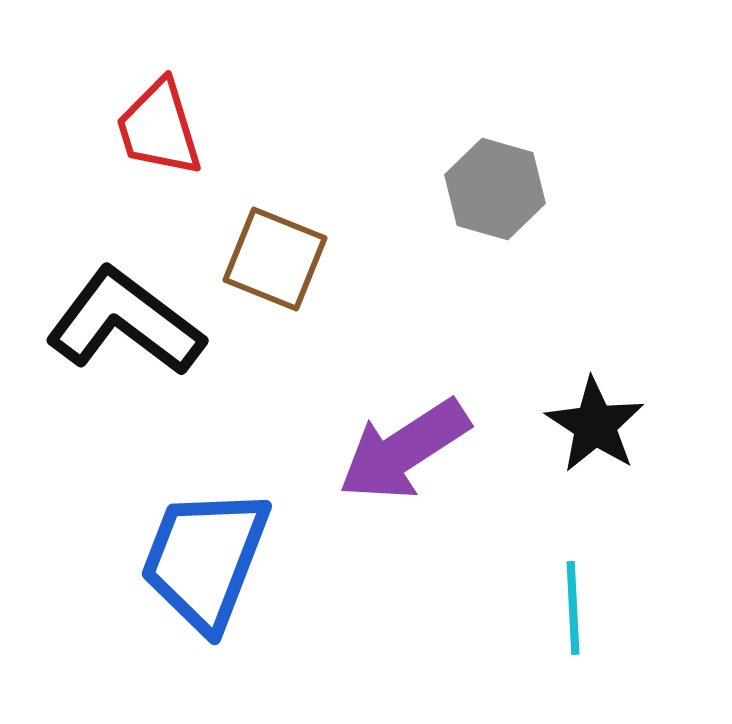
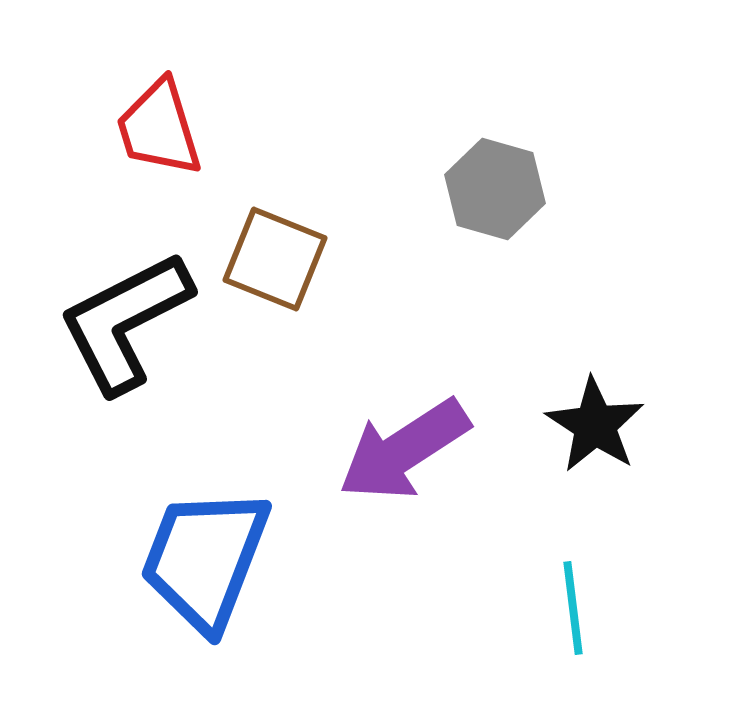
black L-shape: rotated 64 degrees counterclockwise
cyan line: rotated 4 degrees counterclockwise
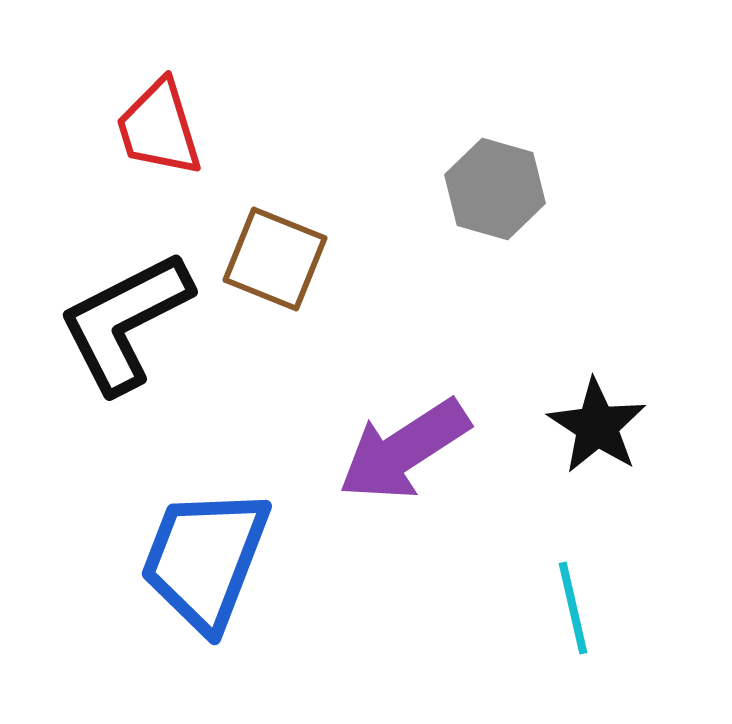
black star: moved 2 px right, 1 px down
cyan line: rotated 6 degrees counterclockwise
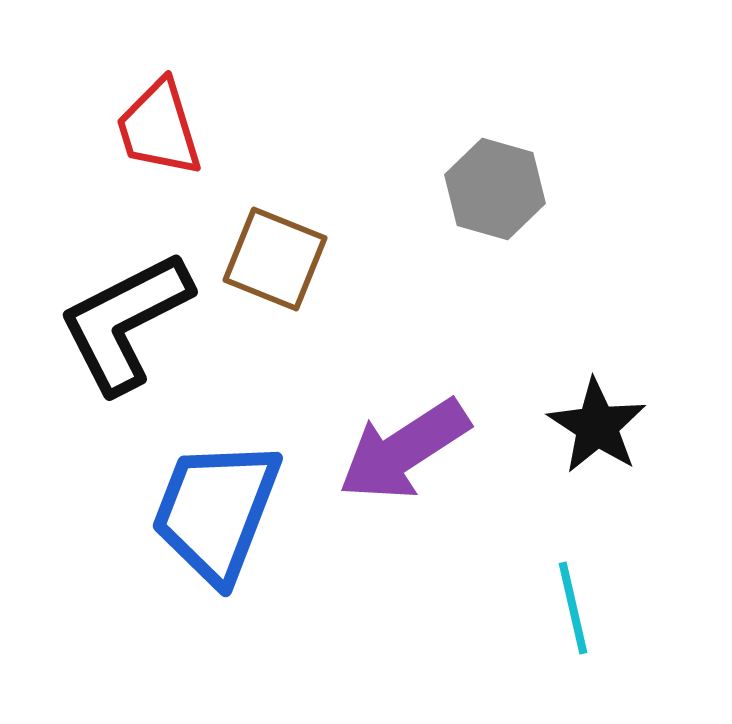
blue trapezoid: moved 11 px right, 48 px up
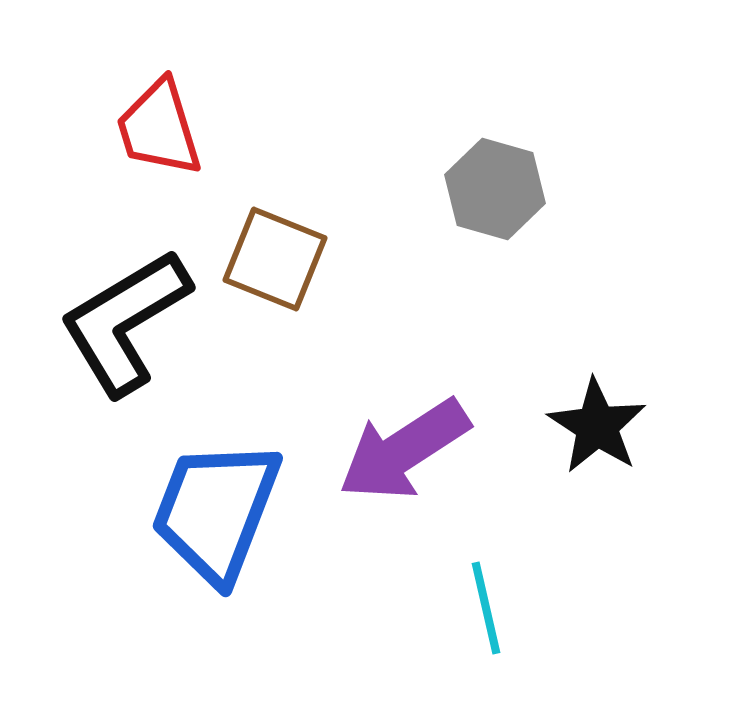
black L-shape: rotated 4 degrees counterclockwise
cyan line: moved 87 px left
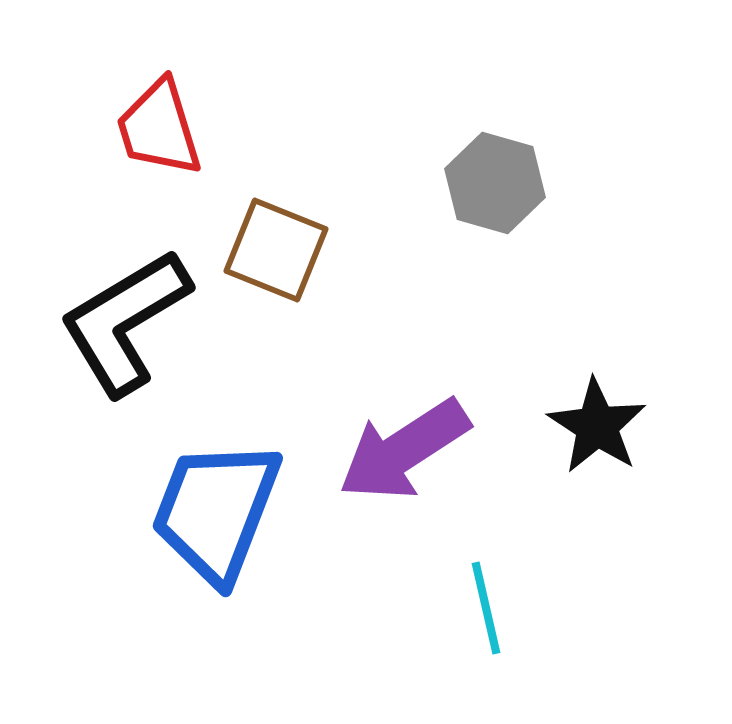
gray hexagon: moved 6 px up
brown square: moved 1 px right, 9 px up
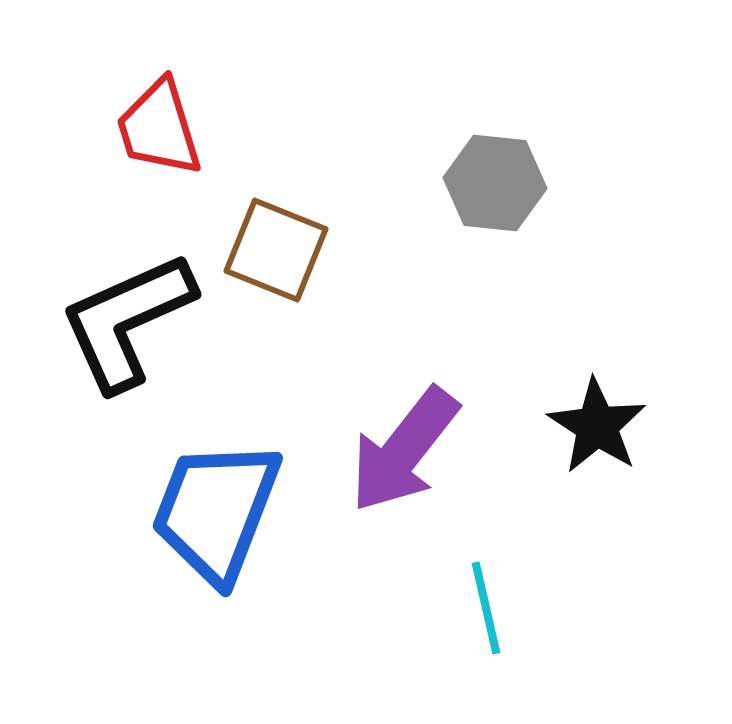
gray hexagon: rotated 10 degrees counterclockwise
black L-shape: moved 2 px right, 1 px up; rotated 7 degrees clockwise
purple arrow: rotated 19 degrees counterclockwise
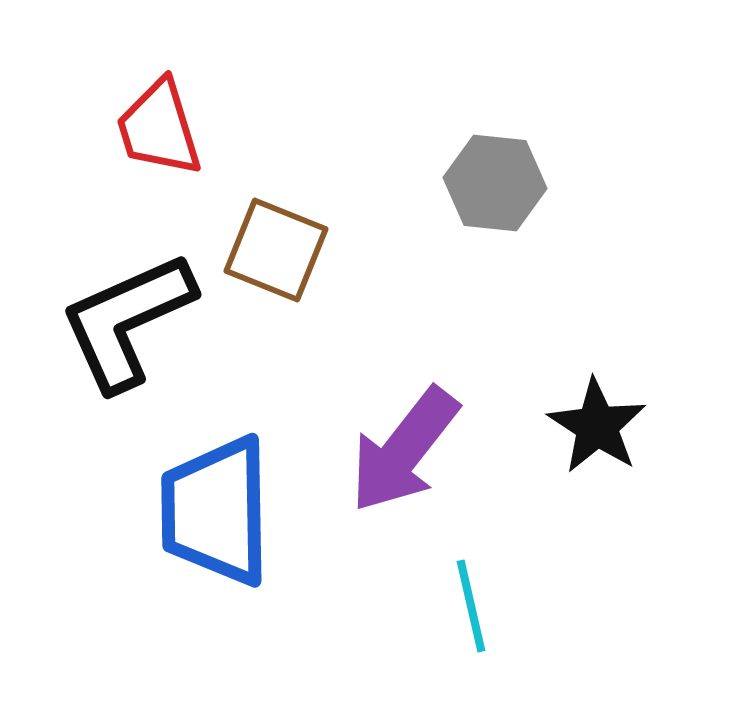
blue trapezoid: rotated 22 degrees counterclockwise
cyan line: moved 15 px left, 2 px up
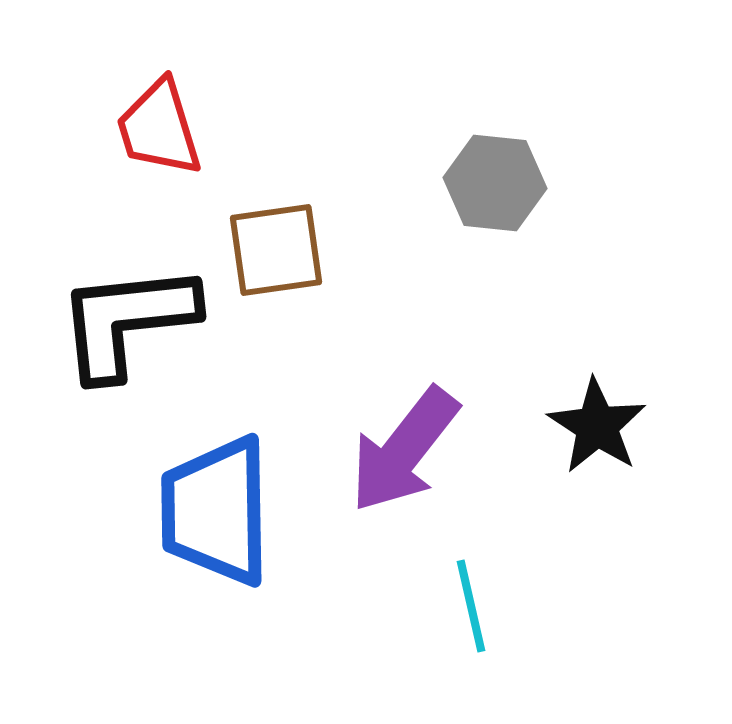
brown square: rotated 30 degrees counterclockwise
black L-shape: rotated 18 degrees clockwise
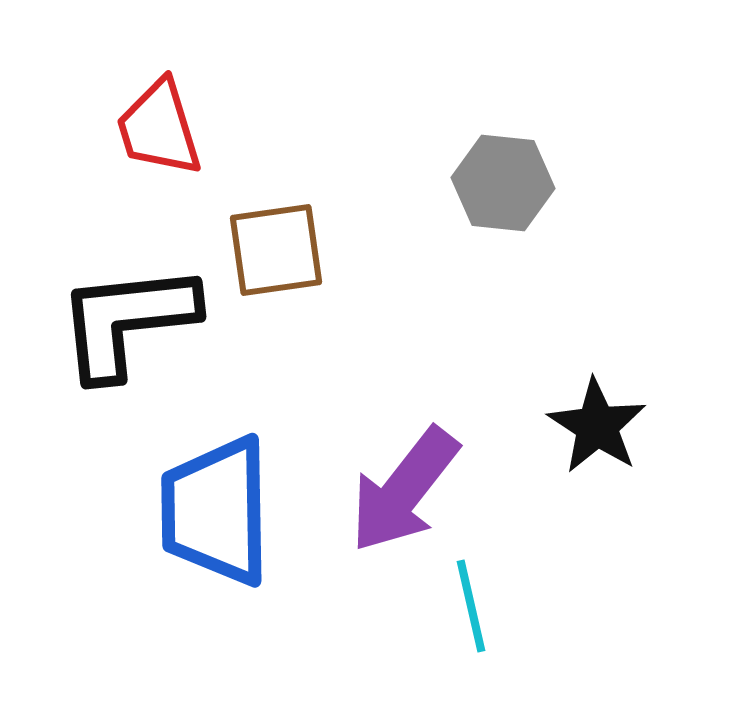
gray hexagon: moved 8 px right
purple arrow: moved 40 px down
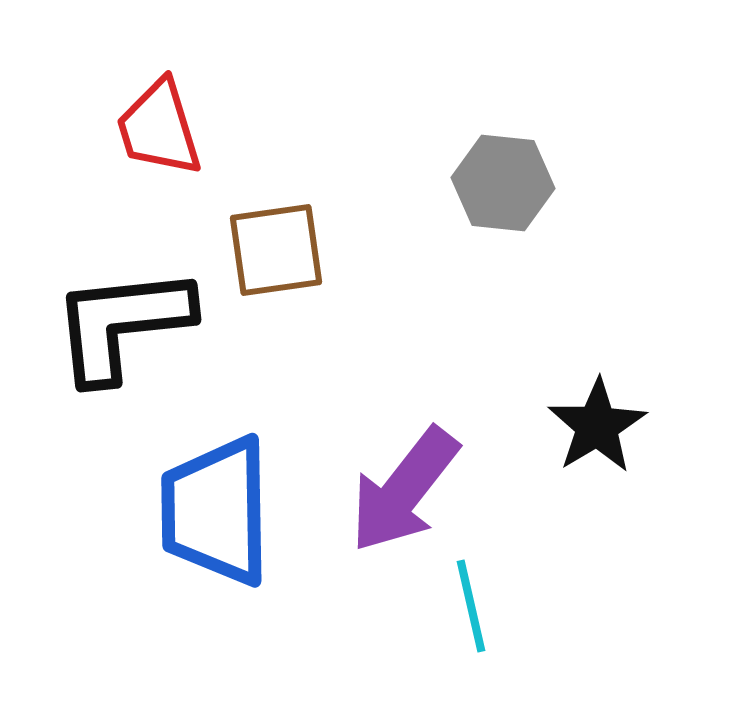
black L-shape: moved 5 px left, 3 px down
black star: rotated 8 degrees clockwise
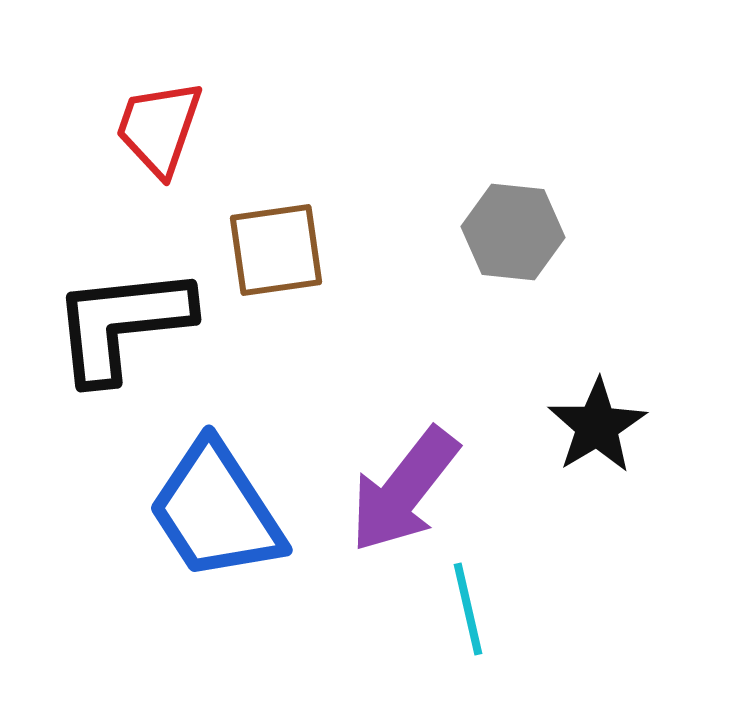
red trapezoid: rotated 36 degrees clockwise
gray hexagon: moved 10 px right, 49 px down
blue trapezoid: rotated 32 degrees counterclockwise
cyan line: moved 3 px left, 3 px down
